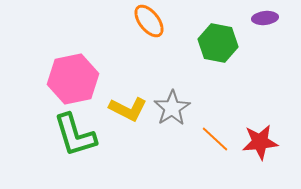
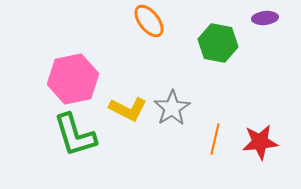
orange line: rotated 60 degrees clockwise
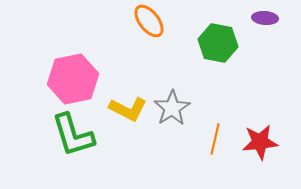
purple ellipse: rotated 10 degrees clockwise
green L-shape: moved 2 px left
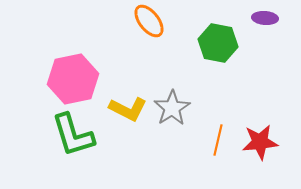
orange line: moved 3 px right, 1 px down
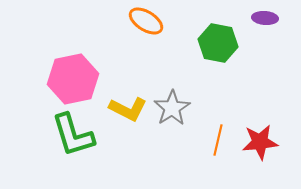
orange ellipse: moved 3 px left; rotated 20 degrees counterclockwise
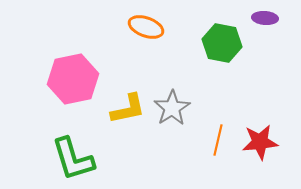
orange ellipse: moved 6 px down; rotated 12 degrees counterclockwise
green hexagon: moved 4 px right
yellow L-shape: rotated 39 degrees counterclockwise
green L-shape: moved 24 px down
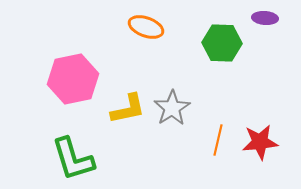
green hexagon: rotated 9 degrees counterclockwise
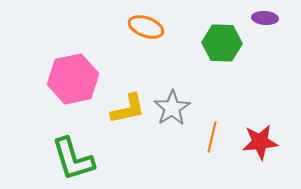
orange line: moved 6 px left, 3 px up
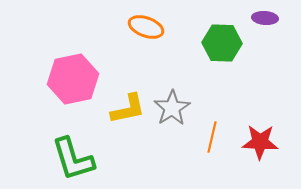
red star: rotated 9 degrees clockwise
